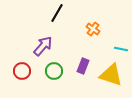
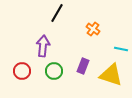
purple arrow: rotated 35 degrees counterclockwise
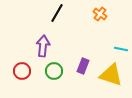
orange cross: moved 7 px right, 15 px up
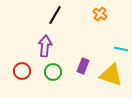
black line: moved 2 px left, 2 px down
purple arrow: moved 2 px right
green circle: moved 1 px left, 1 px down
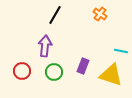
cyan line: moved 2 px down
green circle: moved 1 px right
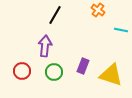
orange cross: moved 2 px left, 4 px up
cyan line: moved 21 px up
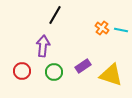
orange cross: moved 4 px right, 18 px down
purple arrow: moved 2 px left
purple rectangle: rotated 35 degrees clockwise
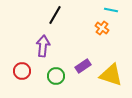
cyan line: moved 10 px left, 20 px up
green circle: moved 2 px right, 4 px down
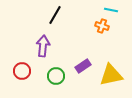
orange cross: moved 2 px up; rotated 16 degrees counterclockwise
yellow triangle: rotated 30 degrees counterclockwise
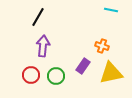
black line: moved 17 px left, 2 px down
orange cross: moved 20 px down
purple rectangle: rotated 21 degrees counterclockwise
red circle: moved 9 px right, 4 px down
yellow triangle: moved 2 px up
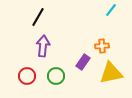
cyan line: rotated 64 degrees counterclockwise
orange cross: rotated 24 degrees counterclockwise
purple rectangle: moved 4 px up
red circle: moved 4 px left, 1 px down
